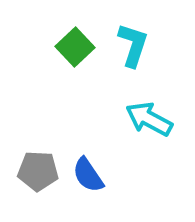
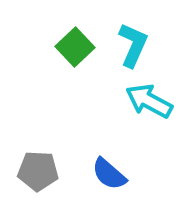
cyan L-shape: rotated 6 degrees clockwise
cyan arrow: moved 18 px up
blue semicircle: moved 21 px right, 1 px up; rotated 15 degrees counterclockwise
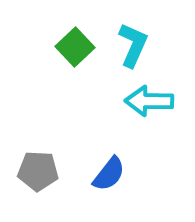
cyan arrow: rotated 27 degrees counterclockwise
blue semicircle: rotated 93 degrees counterclockwise
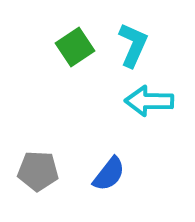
green square: rotated 9 degrees clockwise
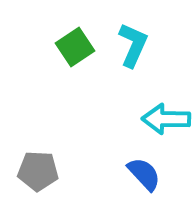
cyan arrow: moved 17 px right, 18 px down
blue semicircle: moved 35 px right; rotated 81 degrees counterclockwise
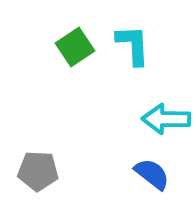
cyan L-shape: rotated 27 degrees counterclockwise
blue semicircle: moved 8 px right; rotated 9 degrees counterclockwise
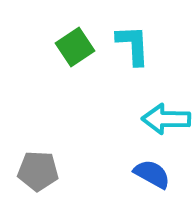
blue semicircle: rotated 9 degrees counterclockwise
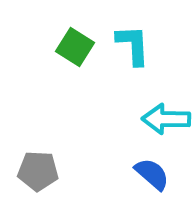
green square: rotated 24 degrees counterclockwise
blue semicircle: rotated 12 degrees clockwise
